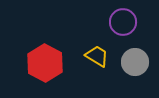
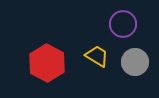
purple circle: moved 2 px down
red hexagon: moved 2 px right
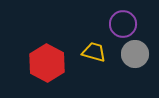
yellow trapezoid: moved 3 px left, 4 px up; rotated 15 degrees counterclockwise
gray circle: moved 8 px up
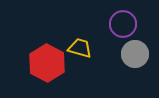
yellow trapezoid: moved 14 px left, 4 px up
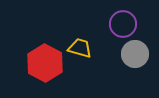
red hexagon: moved 2 px left
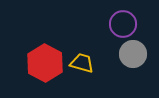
yellow trapezoid: moved 2 px right, 15 px down
gray circle: moved 2 px left
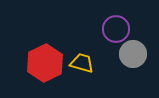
purple circle: moved 7 px left, 5 px down
red hexagon: rotated 6 degrees clockwise
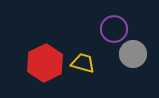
purple circle: moved 2 px left
yellow trapezoid: moved 1 px right
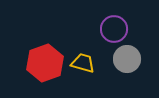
gray circle: moved 6 px left, 5 px down
red hexagon: rotated 6 degrees clockwise
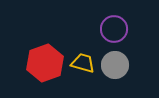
gray circle: moved 12 px left, 6 px down
